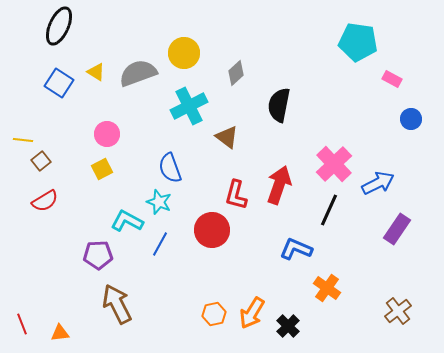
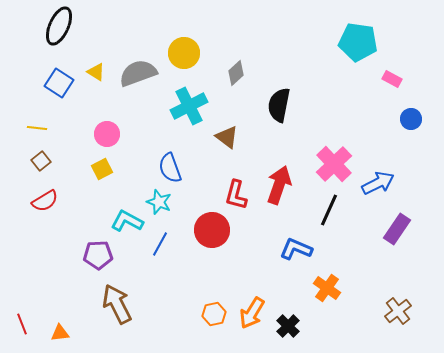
yellow line: moved 14 px right, 12 px up
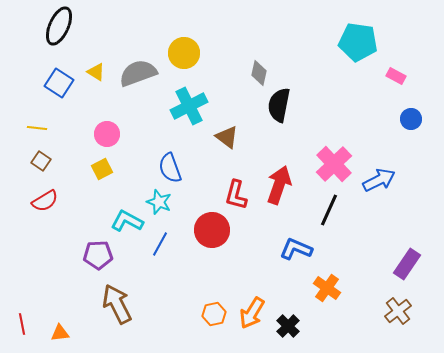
gray diamond: moved 23 px right; rotated 35 degrees counterclockwise
pink rectangle: moved 4 px right, 3 px up
brown square: rotated 18 degrees counterclockwise
blue arrow: moved 1 px right, 3 px up
purple rectangle: moved 10 px right, 35 px down
red line: rotated 10 degrees clockwise
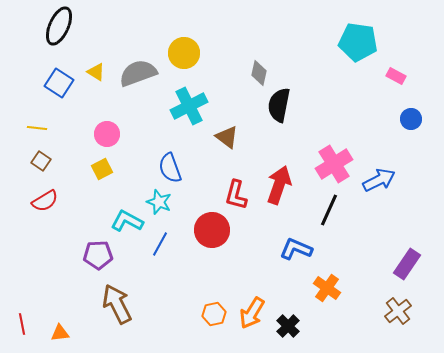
pink cross: rotated 12 degrees clockwise
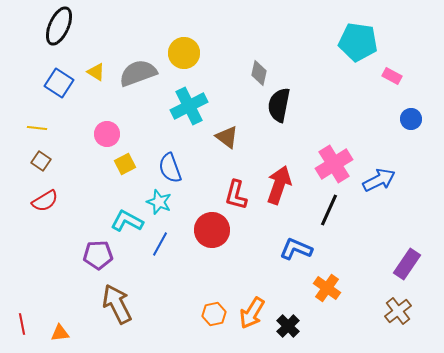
pink rectangle: moved 4 px left
yellow square: moved 23 px right, 5 px up
